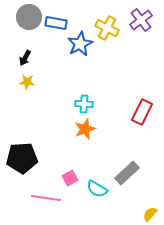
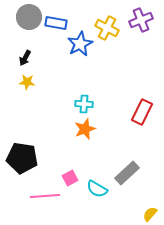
purple cross: rotated 15 degrees clockwise
black pentagon: rotated 12 degrees clockwise
pink line: moved 1 px left, 2 px up; rotated 12 degrees counterclockwise
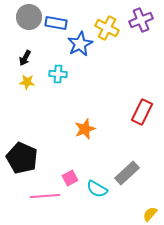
cyan cross: moved 26 px left, 30 px up
black pentagon: rotated 16 degrees clockwise
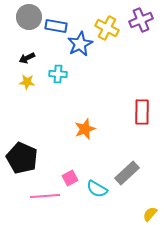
blue rectangle: moved 3 px down
black arrow: moved 2 px right; rotated 35 degrees clockwise
red rectangle: rotated 25 degrees counterclockwise
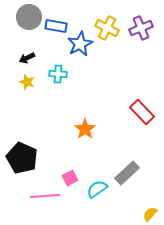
purple cross: moved 8 px down
yellow star: rotated 14 degrees clockwise
red rectangle: rotated 45 degrees counterclockwise
orange star: rotated 15 degrees counterclockwise
cyan semicircle: rotated 115 degrees clockwise
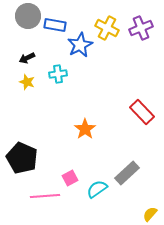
gray circle: moved 1 px left, 1 px up
blue rectangle: moved 1 px left, 1 px up
blue star: moved 1 px down
cyan cross: rotated 12 degrees counterclockwise
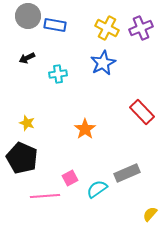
blue star: moved 23 px right, 18 px down
yellow star: moved 41 px down
gray rectangle: rotated 20 degrees clockwise
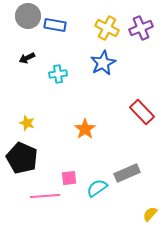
pink square: moved 1 px left; rotated 21 degrees clockwise
cyan semicircle: moved 1 px up
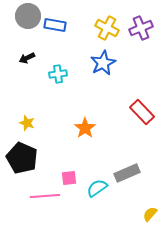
orange star: moved 1 px up
